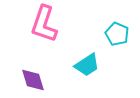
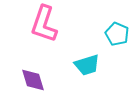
cyan trapezoid: rotated 16 degrees clockwise
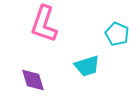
cyan trapezoid: moved 1 px down
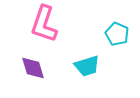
purple diamond: moved 12 px up
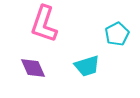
cyan pentagon: rotated 20 degrees clockwise
purple diamond: rotated 8 degrees counterclockwise
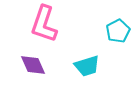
cyan pentagon: moved 1 px right, 3 px up
purple diamond: moved 3 px up
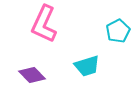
pink L-shape: rotated 6 degrees clockwise
purple diamond: moved 1 px left, 10 px down; rotated 20 degrees counterclockwise
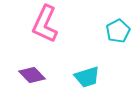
pink L-shape: moved 1 px right
cyan trapezoid: moved 11 px down
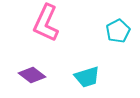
pink L-shape: moved 1 px right, 1 px up
purple diamond: rotated 8 degrees counterclockwise
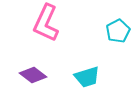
purple diamond: moved 1 px right
